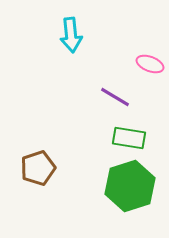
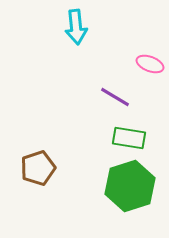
cyan arrow: moved 5 px right, 8 px up
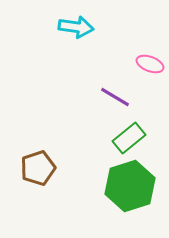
cyan arrow: rotated 76 degrees counterclockwise
green rectangle: rotated 48 degrees counterclockwise
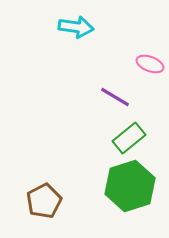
brown pentagon: moved 6 px right, 33 px down; rotated 8 degrees counterclockwise
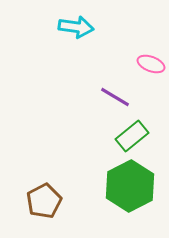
pink ellipse: moved 1 px right
green rectangle: moved 3 px right, 2 px up
green hexagon: rotated 9 degrees counterclockwise
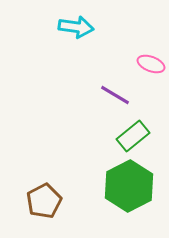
purple line: moved 2 px up
green rectangle: moved 1 px right
green hexagon: moved 1 px left
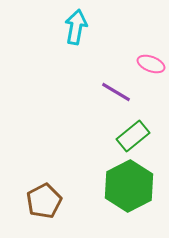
cyan arrow: rotated 88 degrees counterclockwise
purple line: moved 1 px right, 3 px up
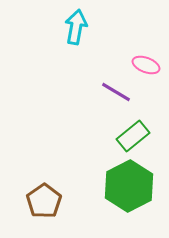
pink ellipse: moved 5 px left, 1 px down
brown pentagon: rotated 8 degrees counterclockwise
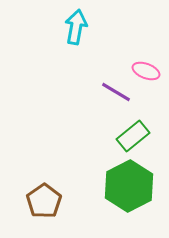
pink ellipse: moved 6 px down
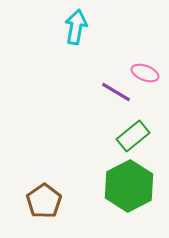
pink ellipse: moved 1 px left, 2 px down
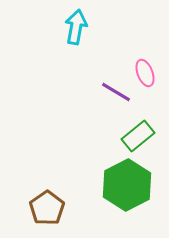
pink ellipse: rotated 48 degrees clockwise
green rectangle: moved 5 px right
green hexagon: moved 2 px left, 1 px up
brown pentagon: moved 3 px right, 7 px down
